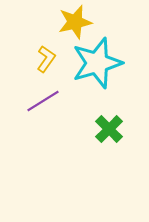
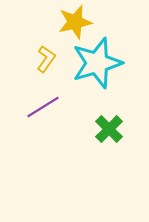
purple line: moved 6 px down
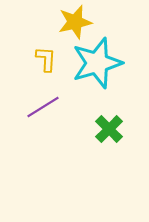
yellow L-shape: rotated 32 degrees counterclockwise
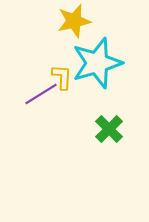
yellow star: moved 1 px left, 1 px up
yellow L-shape: moved 16 px right, 18 px down
purple line: moved 2 px left, 13 px up
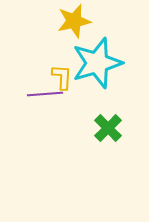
purple line: moved 4 px right; rotated 28 degrees clockwise
green cross: moved 1 px left, 1 px up
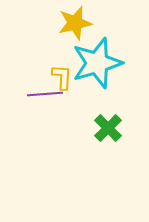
yellow star: moved 1 px right, 2 px down
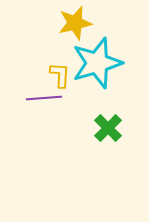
yellow L-shape: moved 2 px left, 2 px up
purple line: moved 1 px left, 4 px down
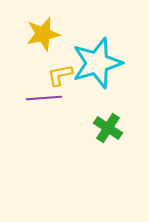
yellow star: moved 32 px left, 11 px down
yellow L-shape: rotated 104 degrees counterclockwise
green cross: rotated 12 degrees counterclockwise
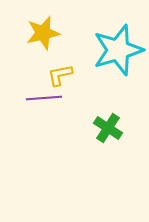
yellow star: moved 1 px up
cyan star: moved 21 px right, 13 px up
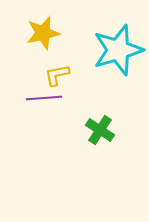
yellow L-shape: moved 3 px left
green cross: moved 8 px left, 2 px down
